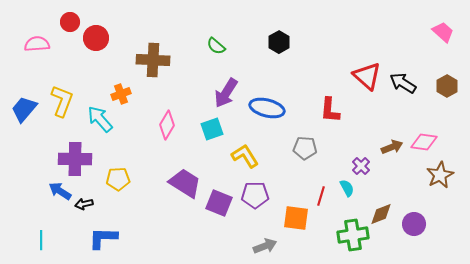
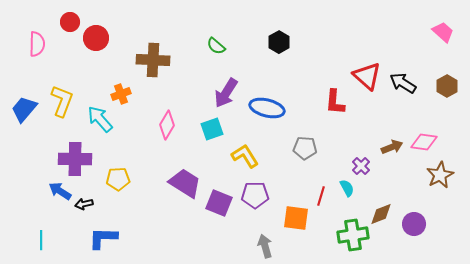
pink semicircle at (37, 44): rotated 95 degrees clockwise
red L-shape at (330, 110): moved 5 px right, 8 px up
gray arrow at (265, 246): rotated 85 degrees counterclockwise
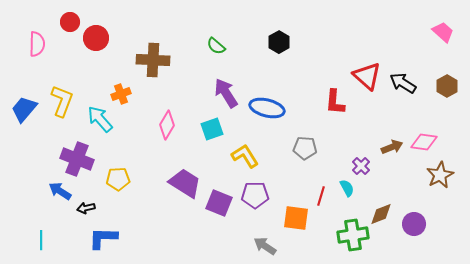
purple arrow at (226, 93): rotated 116 degrees clockwise
purple cross at (75, 159): moved 2 px right; rotated 20 degrees clockwise
black arrow at (84, 204): moved 2 px right, 4 px down
gray arrow at (265, 246): rotated 40 degrees counterclockwise
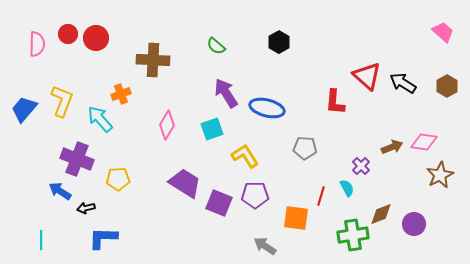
red circle at (70, 22): moved 2 px left, 12 px down
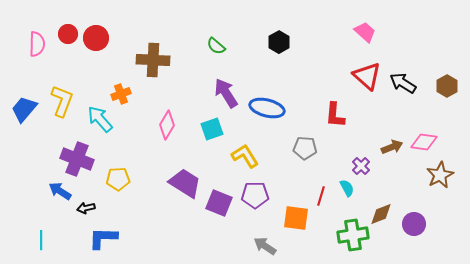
pink trapezoid at (443, 32): moved 78 px left
red L-shape at (335, 102): moved 13 px down
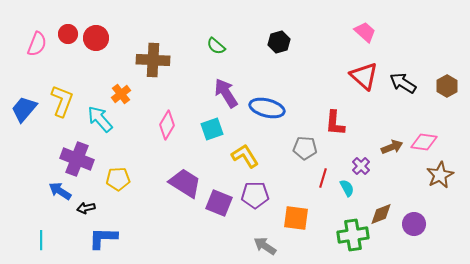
black hexagon at (279, 42): rotated 15 degrees clockwise
pink semicircle at (37, 44): rotated 20 degrees clockwise
red triangle at (367, 76): moved 3 px left
orange cross at (121, 94): rotated 18 degrees counterclockwise
red L-shape at (335, 115): moved 8 px down
red line at (321, 196): moved 2 px right, 18 px up
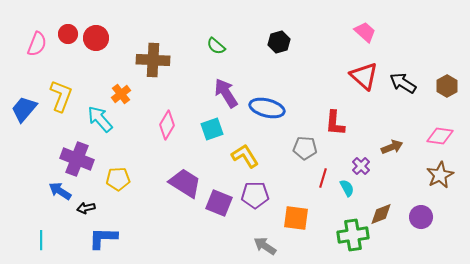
yellow L-shape at (62, 101): moved 1 px left, 5 px up
pink diamond at (424, 142): moved 16 px right, 6 px up
purple circle at (414, 224): moved 7 px right, 7 px up
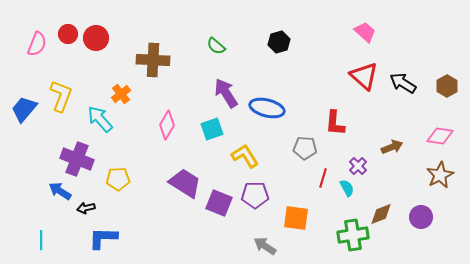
purple cross at (361, 166): moved 3 px left
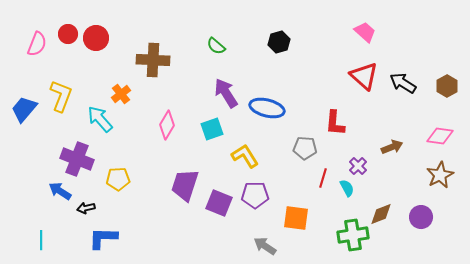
purple trapezoid at (185, 183): moved 2 px down; rotated 104 degrees counterclockwise
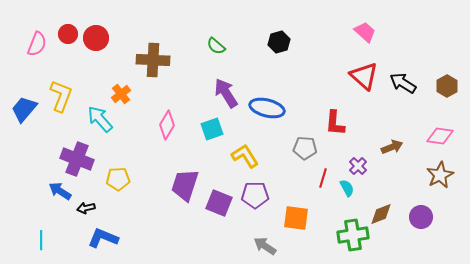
blue L-shape at (103, 238): rotated 20 degrees clockwise
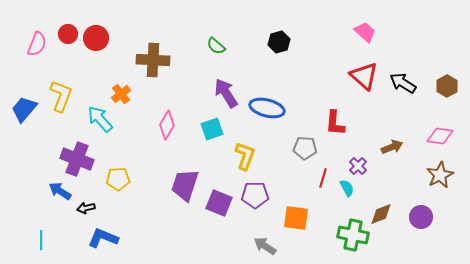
yellow L-shape at (245, 156): rotated 52 degrees clockwise
green cross at (353, 235): rotated 20 degrees clockwise
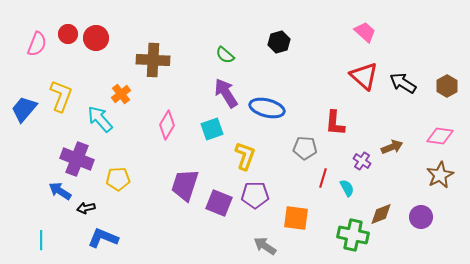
green semicircle at (216, 46): moved 9 px right, 9 px down
purple cross at (358, 166): moved 4 px right, 5 px up; rotated 12 degrees counterclockwise
